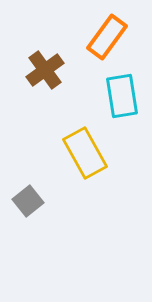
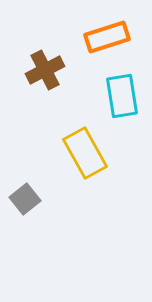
orange rectangle: rotated 36 degrees clockwise
brown cross: rotated 9 degrees clockwise
gray square: moved 3 px left, 2 px up
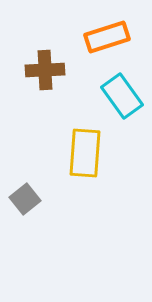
brown cross: rotated 24 degrees clockwise
cyan rectangle: rotated 27 degrees counterclockwise
yellow rectangle: rotated 33 degrees clockwise
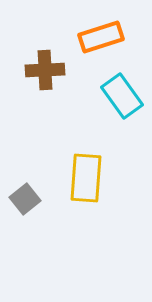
orange rectangle: moved 6 px left
yellow rectangle: moved 1 px right, 25 px down
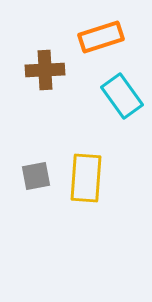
gray square: moved 11 px right, 23 px up; rotated 28 degrees clockwise
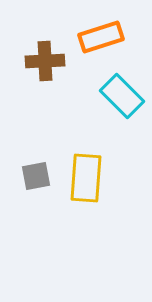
brown cross: moved 9 px up
cyan rectangle: rotated 9 degrees counterclockwise
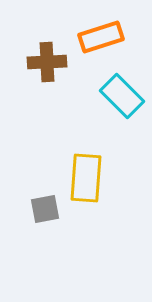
brown cross: moved 2 px right, 1 px down
gray square: moved 9 px right, 33 px down
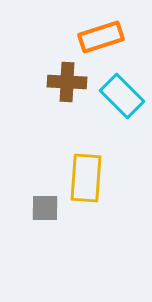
brown cross: moved 20 px right, 20 px down; rotated 6 degrees clockwise
gray square: moved 1 px up; rotated 12 degrees clockwise
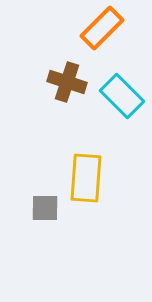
orange rectangle: moved 1 px right, 9 px up; rotated 27 degrees counterclockwise
brown cross: rotated 15 degrees clockwise
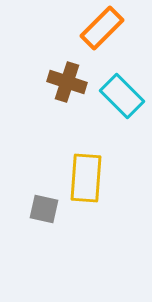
gray square: moved 1 px left, 1 px down; rotated 12 degrees clockwise
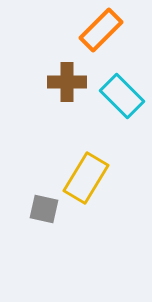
orange rectangle: moved 1 px left, 2 px down
brown cross: rotated 18 degrees counterclockwise
yellow rectangle: rotated 27 degrees clockwise
